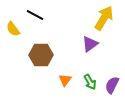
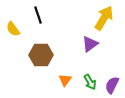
black line: moved 3 px right; rotated 42 degrees clockwise
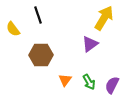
green arrow: moved 1 px left
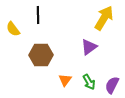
black line: rotated 18 degrees clockwise
purple triangle: moved 1 px left, 3 px down
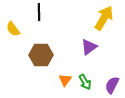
black line: moved 1 px right, 3 px up
green arrow: moved 4 px left
